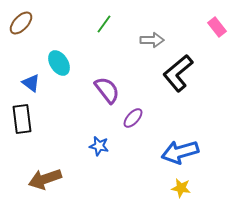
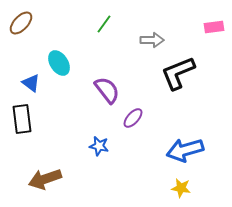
pink rectangle: moved 3 px left; rotated 60 degrees counterclockwise
black L-shape: rotated 18 degrees clockwise
blue arrow: moved 5 px right, 2 px up
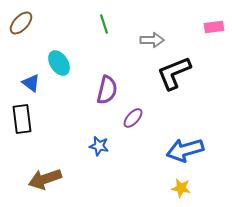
green line: rotated 54 degrees counterclockwise
black L-shape: moved 4 px left
purple semicircle: rotated 52 degrees clockwise
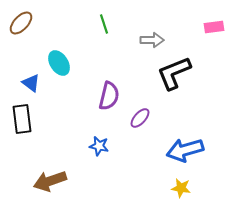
purple semicircle: moved 2 px right, 6 px down
purple ellipse: moved 7 px right
brown arrow: moved 5 px right, 2 px down
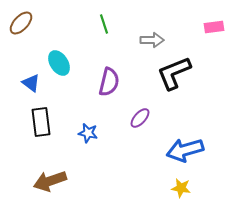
purple semicircle: moved 14 px up
black rectangle: moved 19 px right, 3 px down
blue star: moved 11 px left, 13 px up
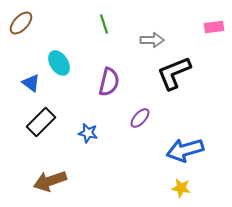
black rectangle: rotated 52 degrees clockwise
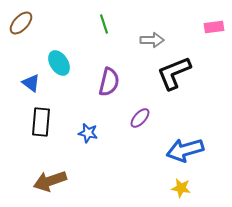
black rectangle: rotated 40 degrees counterclockwise
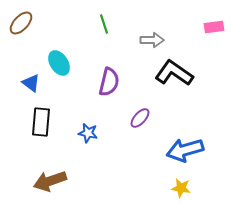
black L-shape: rotated 57 degrees clockwise
